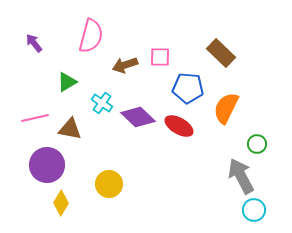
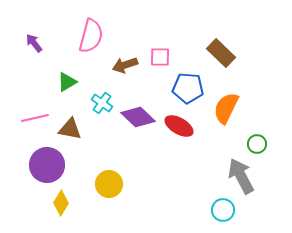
cyan circle: moved 31 px left
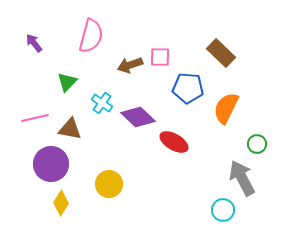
brown arrow: moved 5 px right
green triangle: rotated 15 degrees counterclockwise
red ellipse: moved 5 px left, 16 px down
purple circle: moved 4 px right, 1 px up
gray arrow: moved 1 px right, 2 px down
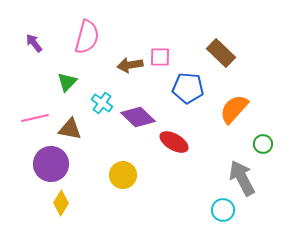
pink semicircle: moved 4 px left, 1 px down
brown arrow: rotated 10 degrees clockwise
orange semicircle: moved 8 px right, 1 px down; rotated 16 degrees clockwise
green circle: moved 6 px right
yellow circle: moved 14 px right, 9 px up
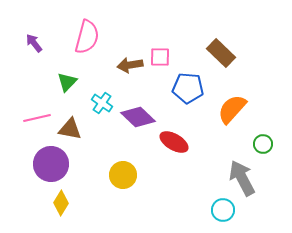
orange semicircle: moved 2 px left
pink line: moved 2 px right
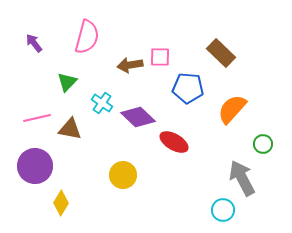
purple circle: moved 16 px left, 2 px down
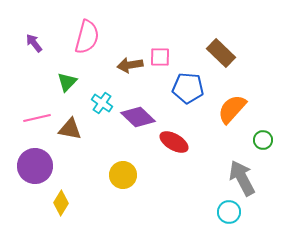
green circle: moved 4 px up
cyan circle: moved 6 px right, 2 px down
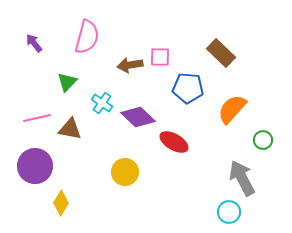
yellow circle: moved 2 px right, 3 px up
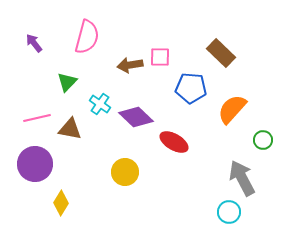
blue pentagon: moved 3 px right
cyan cross: moved 2 px left, 1 px down
purple diamond: moved 2 px left
purple circle: moved 2 px up
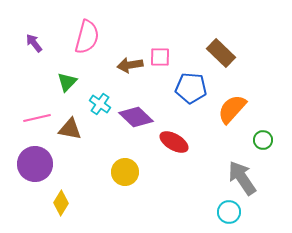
gray arrow: rotated 6 degrees counterclockwise
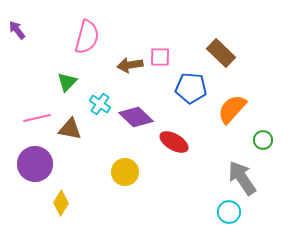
purple arrow: moved 17 px left, 13 px up
